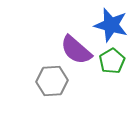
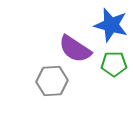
purple semicircle: moved 1 px left, 1 px up; rotated 8 degrees counterclockwise
green pentagon: moved 2 px right, 3 px down; rotated 30 degrees clockwise
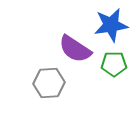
blue star: rotated 24 degrees counterclockwise
gray hexagon: moved 3 px left, 2 px down
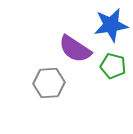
green pentagon: moved 1 px left, 2 px down; rotated 15 degrees clockwise
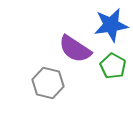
green pentagon: rotated 15 degrees clockwise
gray hexagon: moved 1 px left; rotated 16 degrees clockwise
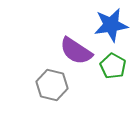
purple semicircle: moved 1 px right, 2 px down
gray hexagon: moved 4 px right, 2 px down
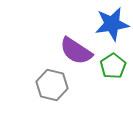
blue star: moved 1 px right, 1 px up
green pentagon: rotated 10 degrees clockwise
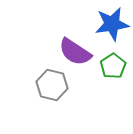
purple semicircle: moved 1 px left, 1 px down
